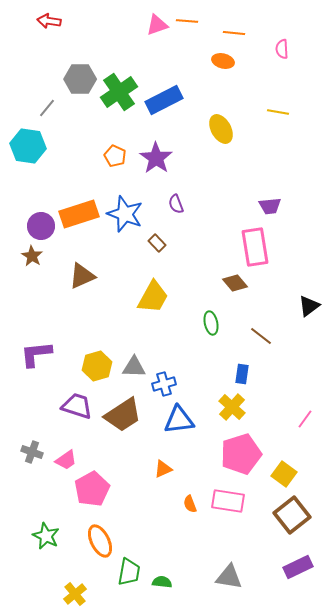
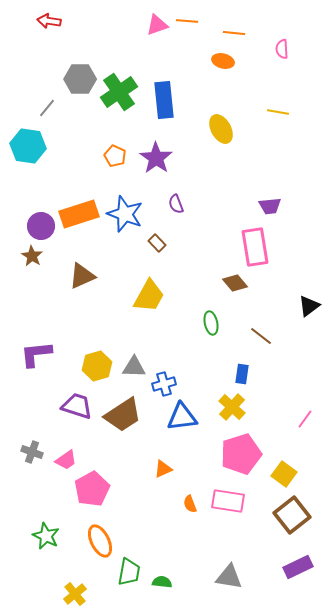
blue rectangle at (164, 100): rotated 69 degrees counterclockwise
yellow trapezoid at (153, 297): moved 4 px left, 1 px up
blue triangle at (179, 420): moved 3 px right, 3 px up
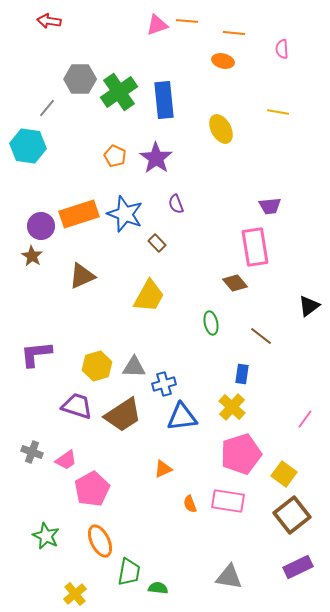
green semicircle at (162, 582): moved 4 px left, 6 px down
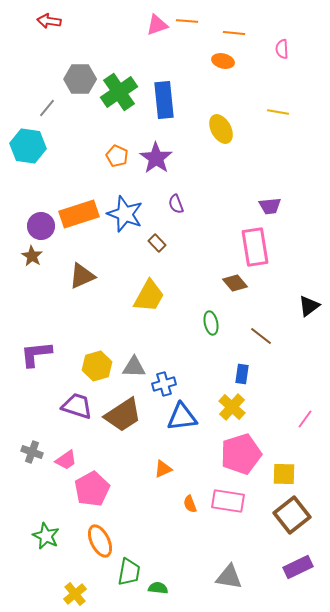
orange pentagon at (115, 156): moved 2 px right
yellow square at (284, 474): rotated 35 degrees counterclockwise
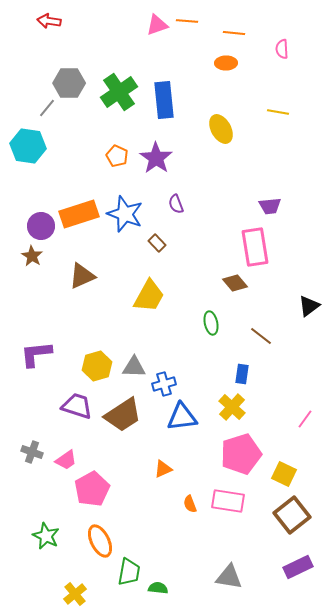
orange ellipse at (223, 61): moved 3 px right, 2 px down; rotated 15 degrees counterclockwise
gray hexagon at (80, 79): moved 11 px left, 4 px down
yellow square at (284, 474): rotated 25 degrees clockwise
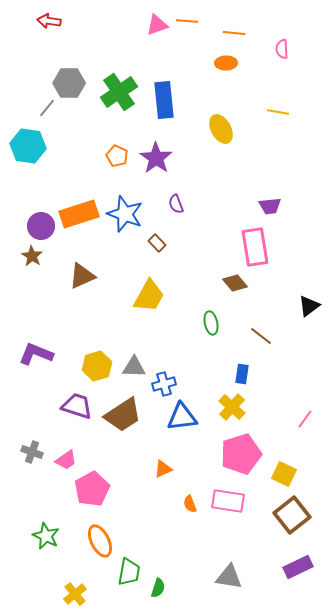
purple L-shape at (36, 354): rotated 28 degrees clockwise
green semicircle at (158, 588): rotated 102 degrees clockwise
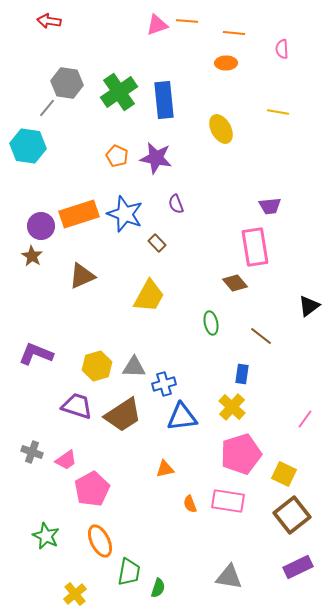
gray hexagon at (69, 83): moved 2 px left; rotated 8 degrees clockwise
purple star at (156, 158): rotated 24 degrees counterclockwise
orange triangle at (163, 469): moved 2 px right; rotated 12 degrees clockwise
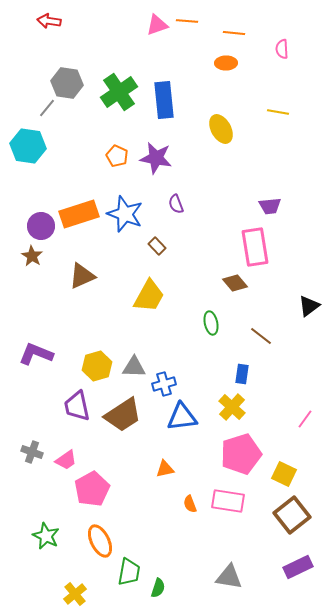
brown rectangle at (157, 243): moved 3 px down
purple trapezoid at (77, 406): rotated 120 degrees counterclockwise
